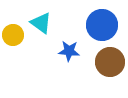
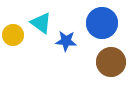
blue circle: moved 2 px up
blue star: moved 3 px left, 10 px up
brown circle: moved 1 px right
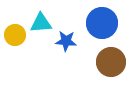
cyan triangle: rotated 40 degrees counterclockwise
yellow circle: moved 2 px right
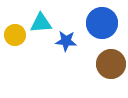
brown circle: moved 2 px down
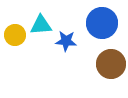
cyan triangle: moved 2 px down
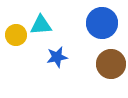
yellow circle: moved 1 px right
blue star: moved 9 px left, 16 px down; rotated 15 degrees counterclockwise
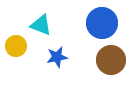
cyan triangle: rotated 25 degrees clockwise
yellow circle: moved 11 px down
brown circle: moved 4 px up
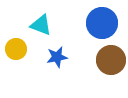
yellow circle: moved 3 px down
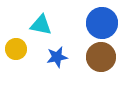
cyan triangle: rotated 10 degrees counterclockwise
brown circle: moved 10 px left, 3 px up
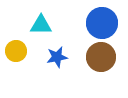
cyan triangle: rotated 10 degrees counterclockwise
yellow circle: moved 2 px down
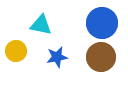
cyan triangle: rotated 10 degrees clockwise
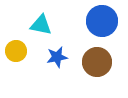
blue circle: moved 2 px up
brown circle: moved 4 px left, 5 px down
